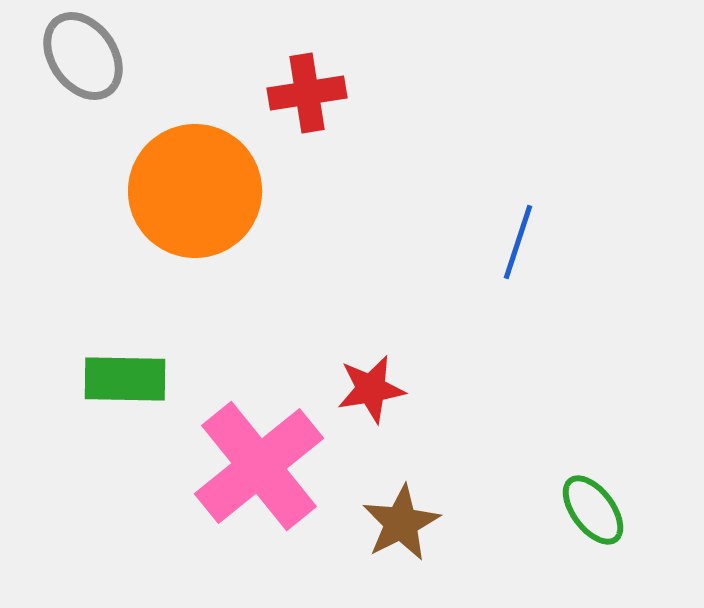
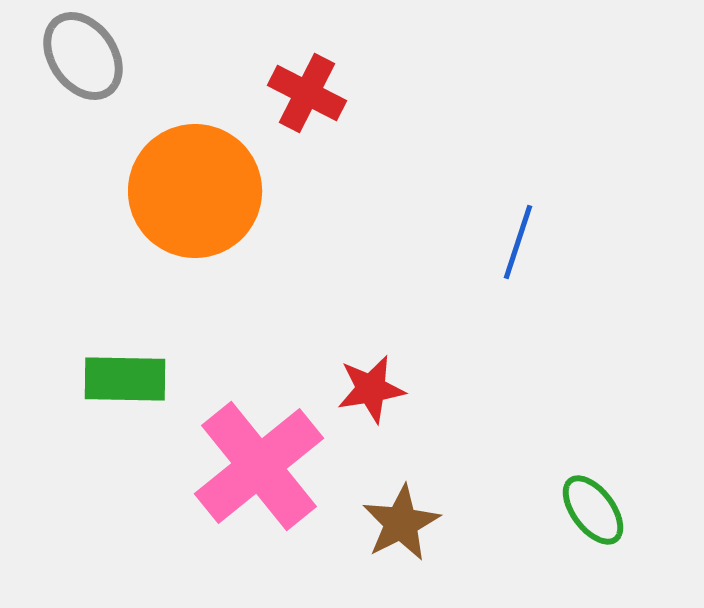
red cross: rotated 36 degrees clockwise
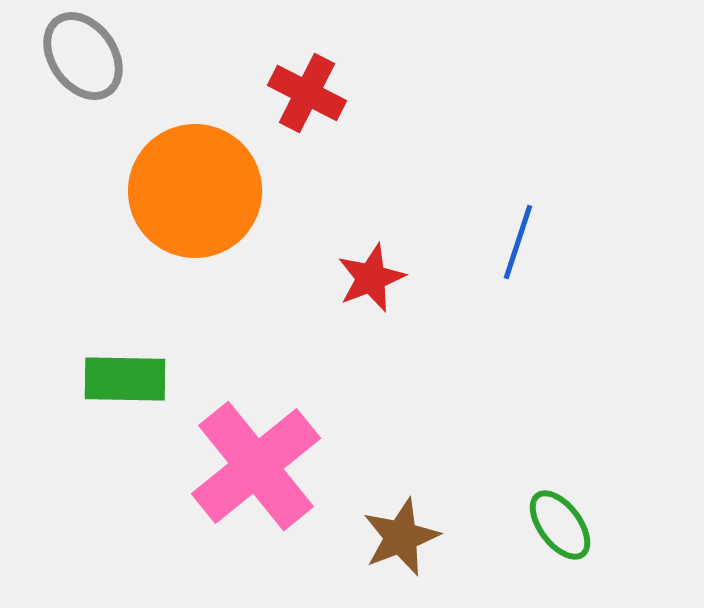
red star: moved 111 px up; rotated 12 degrees counterclockwise
pink cross: moved 3 px left
green ellipse: moved 33 px left, 15 px down
brown star: moved 14 px down; rotated 6 degrees clockwise
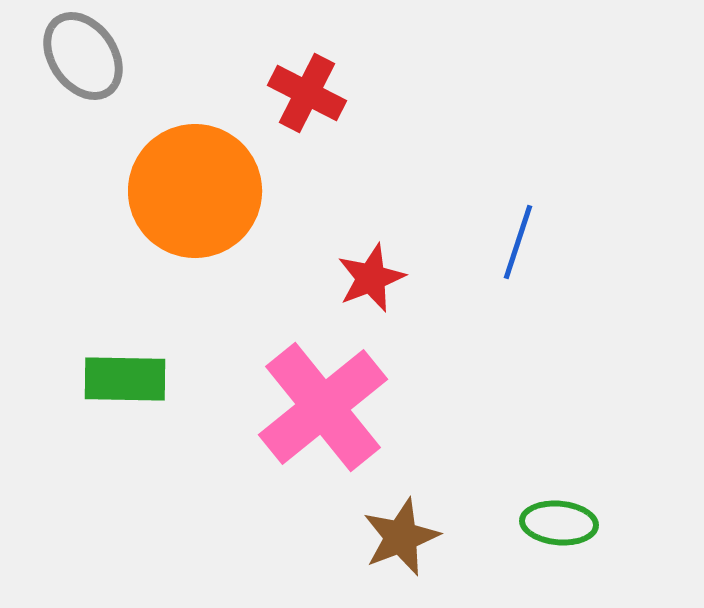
pink cross: moved 67 px right, 59 px up
green ellipse: moved 1 px left, 2 px up; rotated 48 degrees counterclockwise
